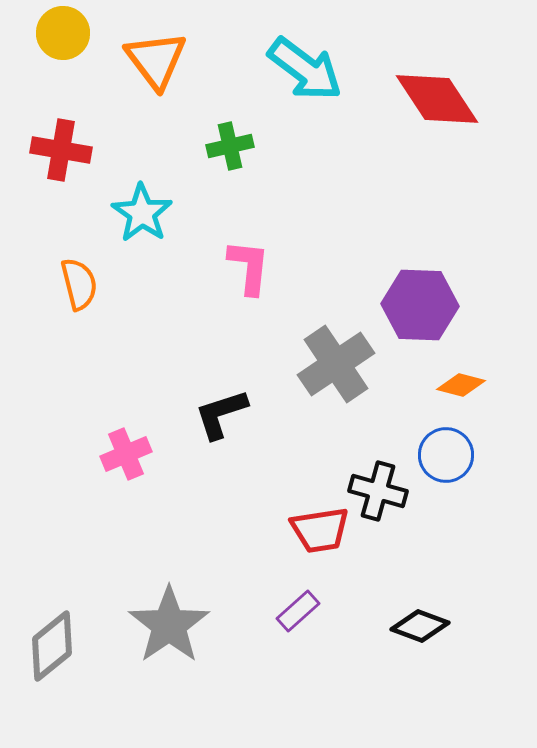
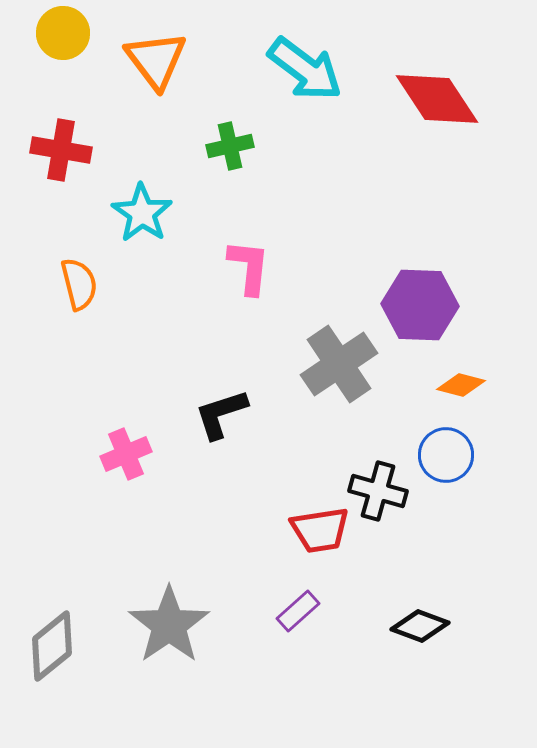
gray cross: moved 3 px right
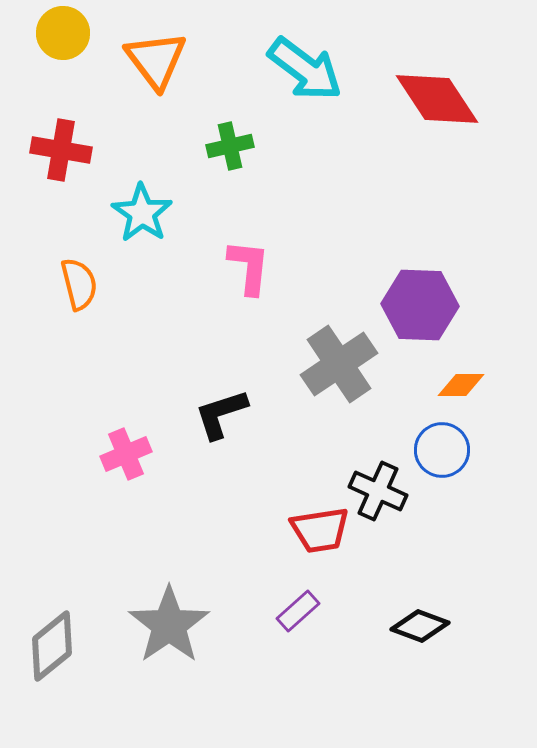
orange diamond: rotated 15 degrees counterclockwise
blue circle: moved 4 px left, 5 px up
black cross: rotated 8 degrees clockwise
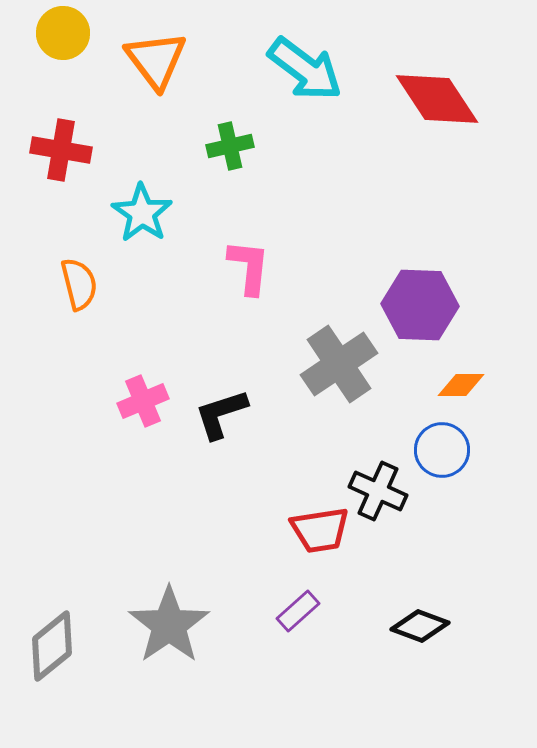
pink cross: moved 17 px right, 53 px up
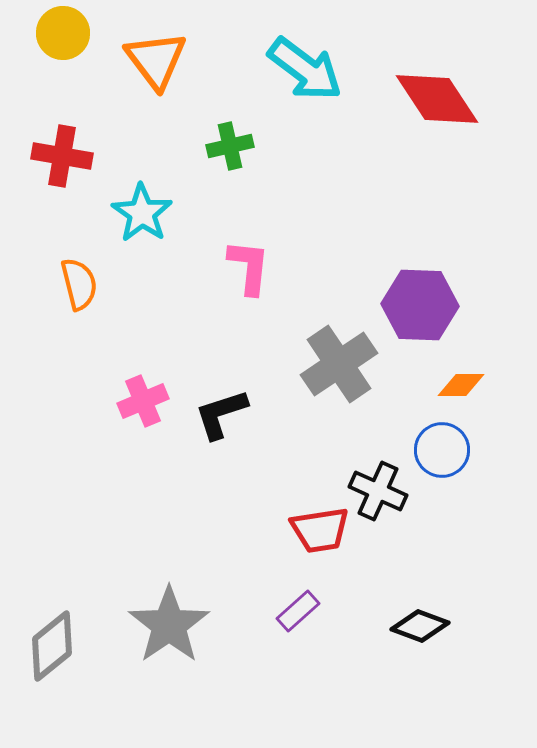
red cross: moved 1 px right, 6 px down
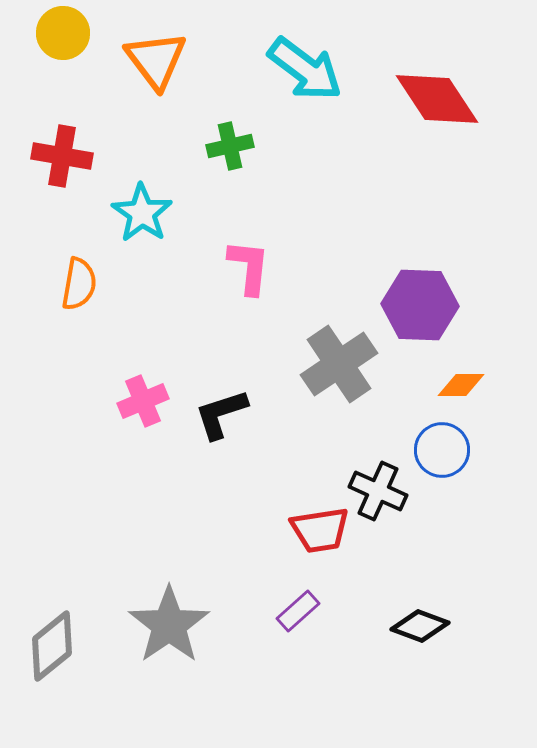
orange semicircle: rotated 24 degrees clockwise
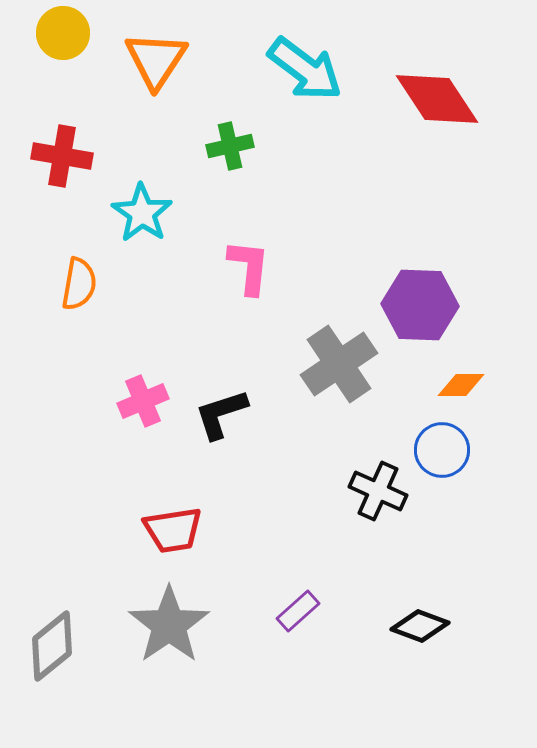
orange triangle: rotated 10 degrees clockwise
red trapezoid: moved 147 px left
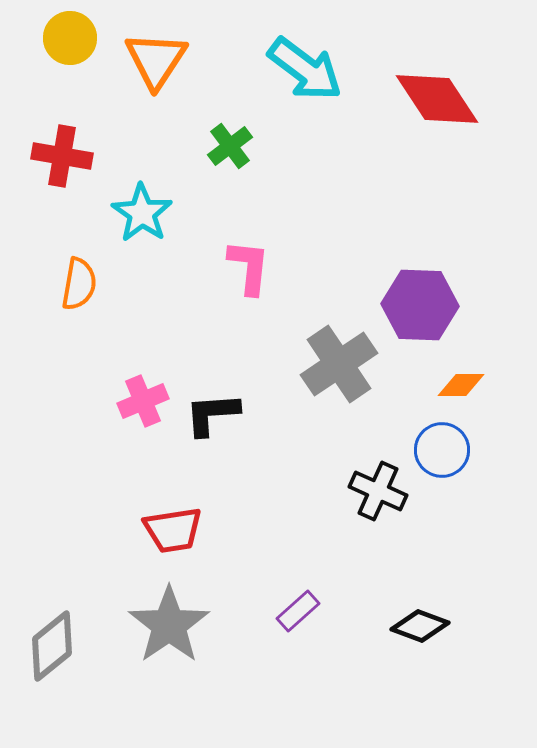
yellow circle: moved 7 px right, 5 px down
green cross: rotated 24 degrees counterclockwise
black L-shape: moved 9 px left; rotated 14 degrees clockwise
